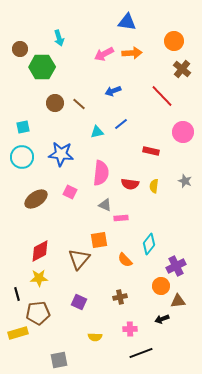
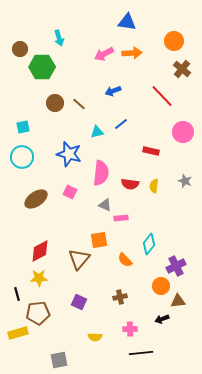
blue star at (61, 154): moved 8 px right; rotated 10 degrees clockwise
black line at (141, 353): rotated 15 degrees clockwise
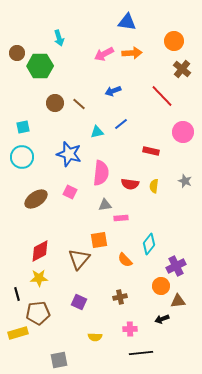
brown circle at (20, 49): moved 3 px left, 4 px down
green hexagon at (42, 67): moved 2 px left, 1 px up
gray triangle at (105, 205): rotated 32 degrees counterclockwise
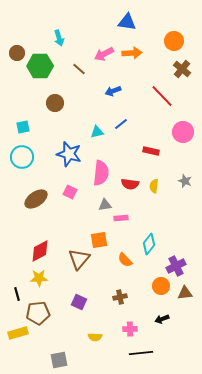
brown line at (79, 104): moved 35 px up
brown triangle at (178, 301): moved 7 px right, 8 px up
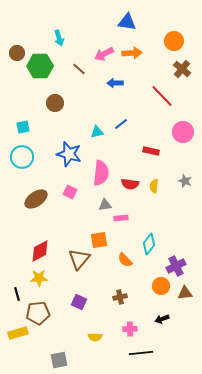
blue arrow at (113, 91): moved 2 px right, 8 px up; rotated 21 degrees clockwise
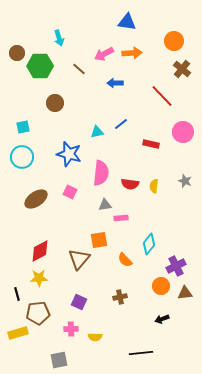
red rectangle at (151, 151): moved 7 px up
pink cross at (130, 329): moved 59 px left
